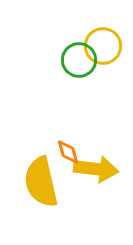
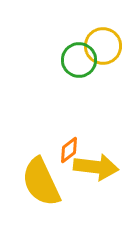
orange diamond: moved 1 px right, 2 px up; rotated 68 degrees clockwise
yellow arrow: moved 2 px up
yellow semicircle: rotated 12 degrees counterclockwise
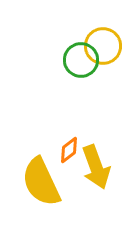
green circle: moved 2 px right
yellow arrow: rotated 63 degrees clockwise
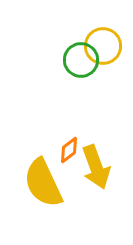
yellow semicircle: moved 2 px right, 1 px down
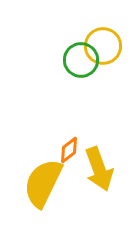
yellow arrow: moved 3 px right, 2 px down
yellow semicircle: rotated 51 degrees clockwise
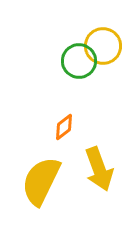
green circle: moved 2 px left, 1 px down
orange diamond: moved 5 px left, 23 px up
yellow semicircle: moved 2 px left, 2 px up
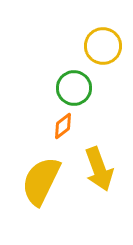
green circle: moved 5 px left, 27 px down
orange diamond: moved 1 px left, 1 px up
